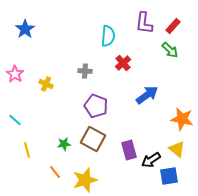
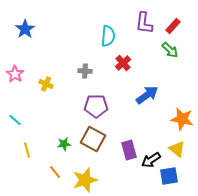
purple pentagon: rotated 20 degrees counterclockwise
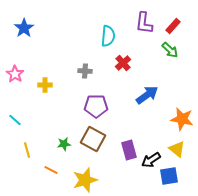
blue star: moved 1 px left, 1 px up
yellow cross: moved 1 px left, 1 px down; rotated 24 degrees counterclockwise
orange line: moved 4 px left, 2 px up; rotated 24 degrees counterclockwise
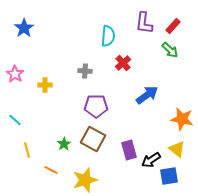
green star: rotated 24 degrees counterclockwise
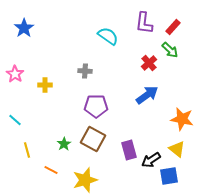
red rectangle: moved 1 px down
cyan semicircle: rotated 60 degrees counterclockwise
red cross: moved 26 px right
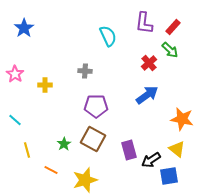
cyan semicircle: rotated 30 degrees clockwise
